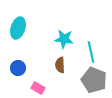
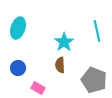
cyan star: moved 3 px down; rotated 30 degrees clockwise
cyan line: moved 6 px right, 21 px up
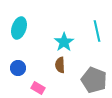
cyan ellipse: moved 1 px right
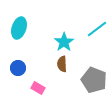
cyan line: moved 2 px up; rotated 65 degrees clockwise
brown semicircle: moved 2 px right, 1 px up
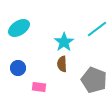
cyan ellipse: rotated 40 degrees clockwise
pink rectangle: moved 1 px right, 1 px up; rotated 24 degrees counterclockwise
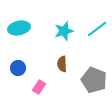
cyan ellipse: rotated 20 degrees clockwise
cyan star: moved 11 px up; rotated 18 degrees clockwise
pink rectangle: rotated 64 degrees counterclockwise
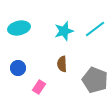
cyan line: moved 2 px left
gray pentagon: moved 1 px right
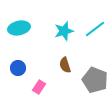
brown semicircle: moved 3 px right, 1 px down; rotated 14 degrees counterclockwise
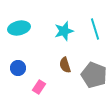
cyan line: rotated 70 degrees counterclockwise
gray pentagon: moved 1 px left, 5 px up
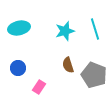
cyan star: moved 1 px right
brown semicircle: moved 3 px right
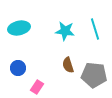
cyan star: rotated 24 degrees clockwise
gray pentagon: rotated 15 degrees counterclockwise
pink rectangle: moved 2 px left
